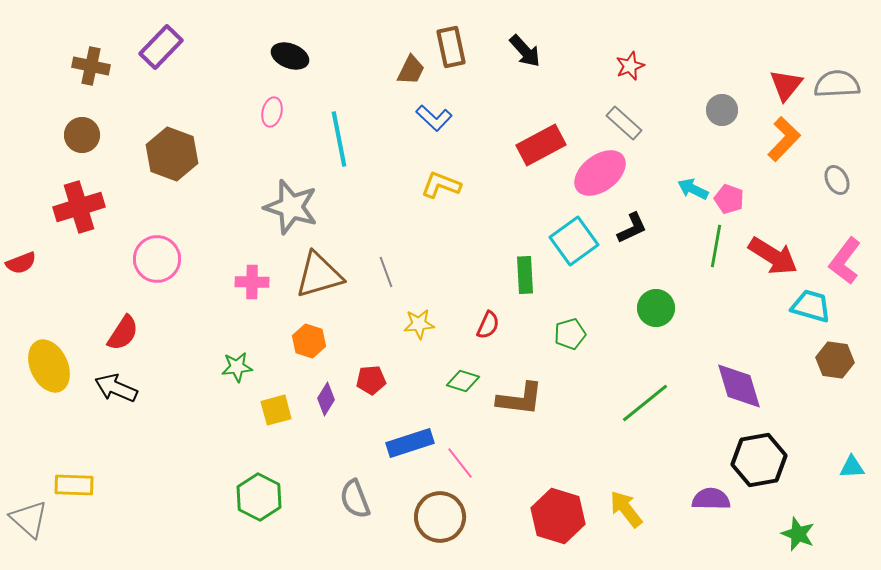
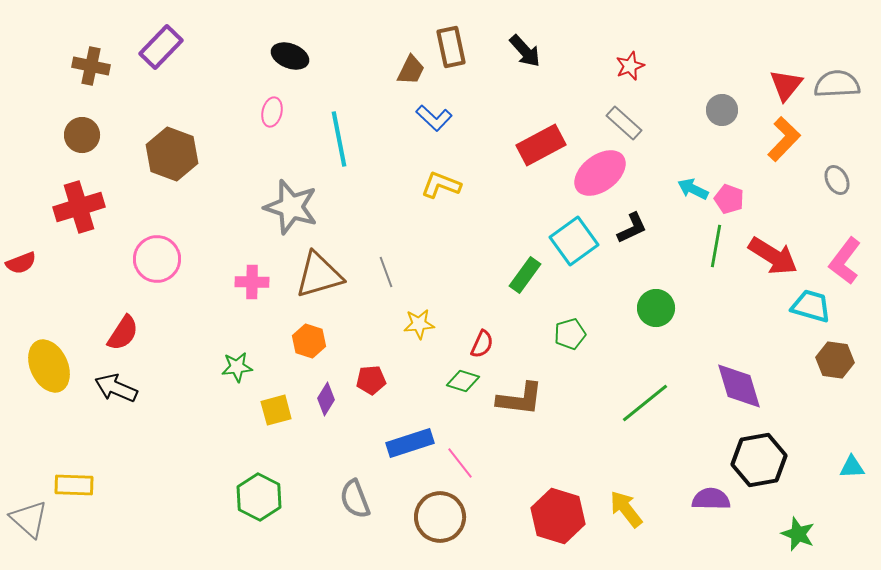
green rectangle at (525, 275): rotated 39 degrees clockwise
red semicircle at (488, 325): moved 6 px left, 19 px down
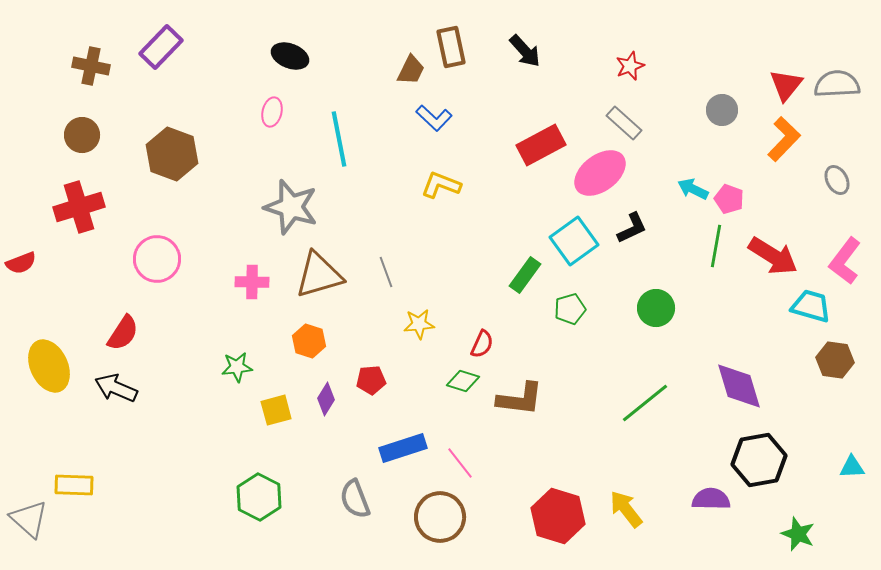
green pentagon at (570, 334): moved 25 px up
blue rectangle at (410, 443): moved 7 px left, 5 px down
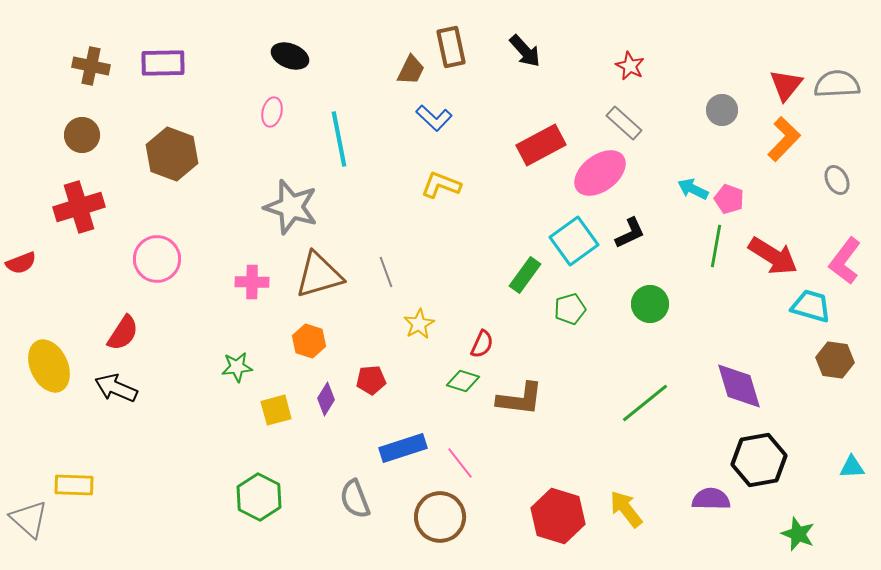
purple rectangle at (161, 47): moved 2 px right, 16 px down; rotated 45 degrees clockwise
red star at (630, 66): rotated 24 degrees counterclockwise
black L-shape at (632, 228): moved 2 px left, 5 px down
green circle at (656, 308): moved 6 px left, 4 px up
yellow star at (419, 324): rotated 24 degrees counterclockwise
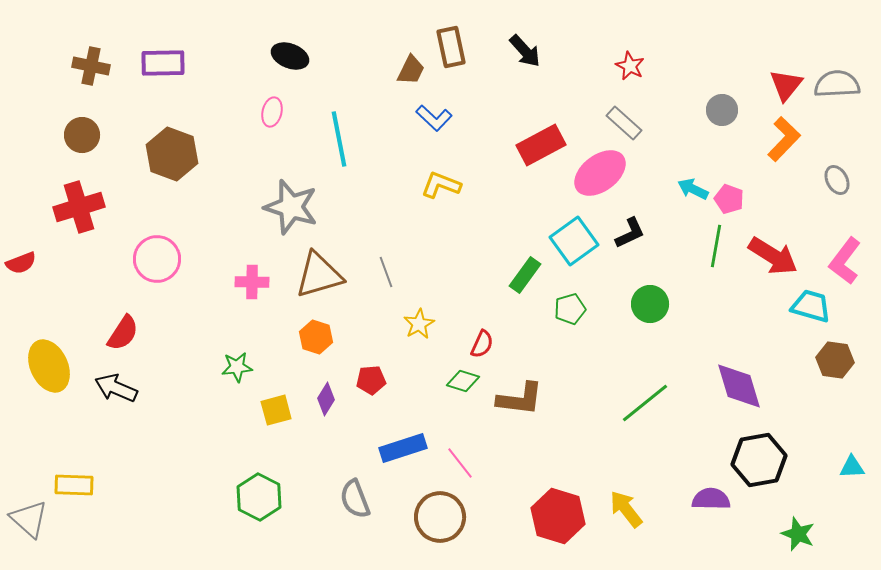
orange hexagon at (309, 341): moved 7 px right, 4 px up
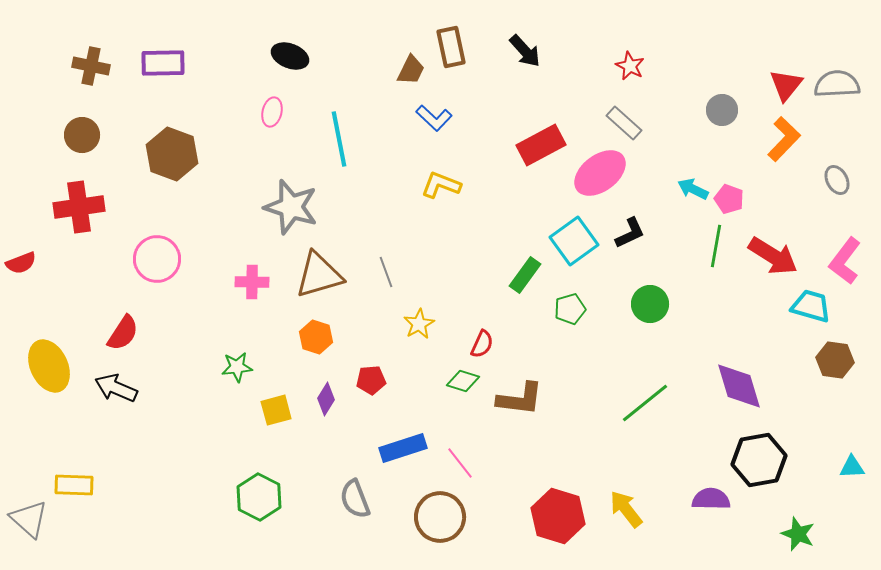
red cross at (79, 207): rotated 9 degrees clockwise
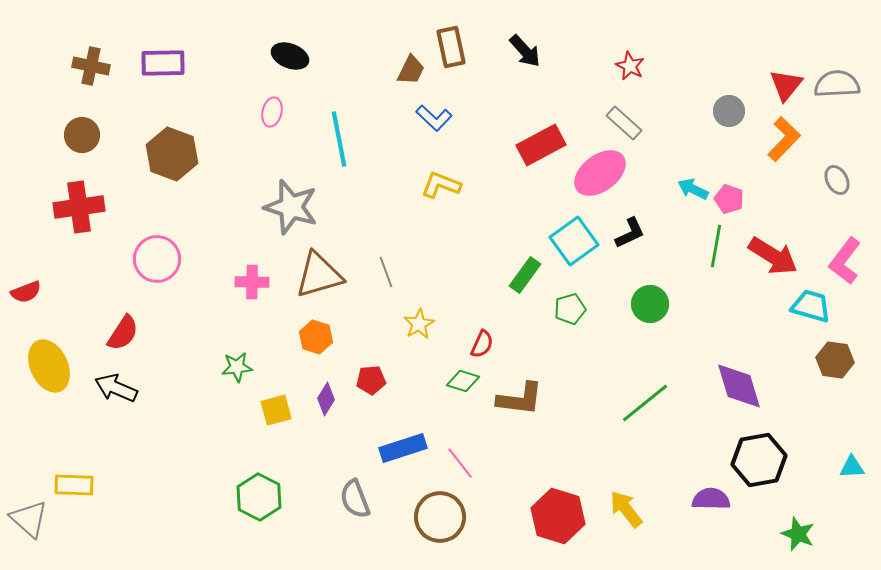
gray circle at (722, 110): moved 7 px right, 1 px down
red semicircle at (21, 263): moved 5 px right, 29 px down
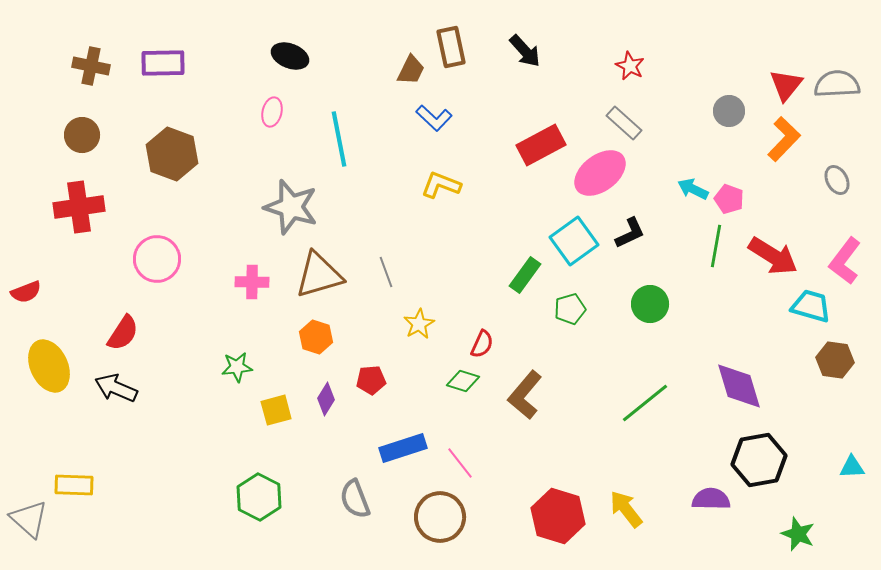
brown L-shape at (520, 399): moved 5 px right, 4 px up; rotated 123 degrees clockwise
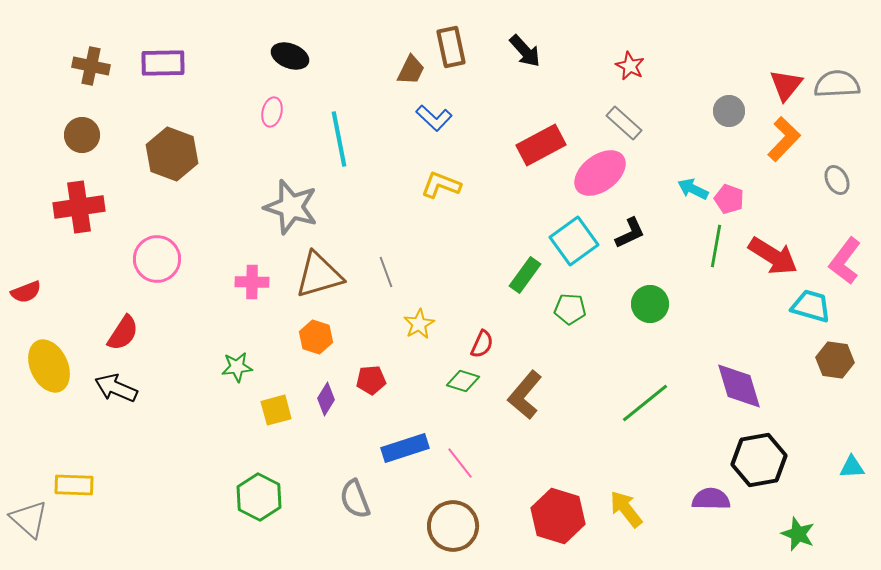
green pentagon at (570, 309): rotated 20 degrees clockwise
blue rectangle at (403, 448): moved 2 px right
brown circle at (440, 517): moved 13 px right, 9 px down
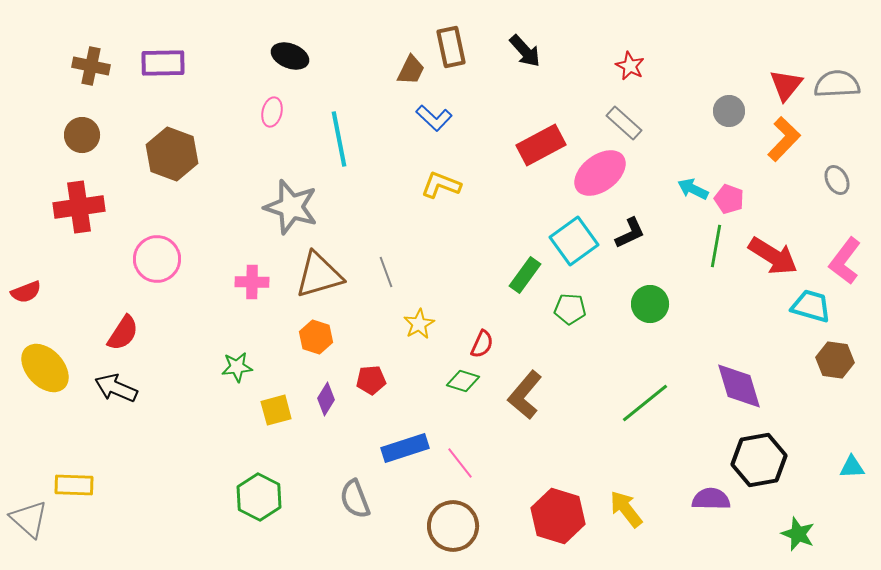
yellow ellipse at (49, 366): moved 4 px left, 2 px down; rotated 18 degrees counterclockwise
